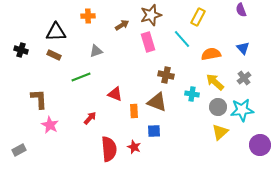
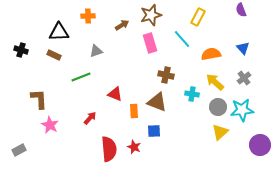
black triangle: moved 3 px right
pink rectangle: moved 2 px right, 1 px down
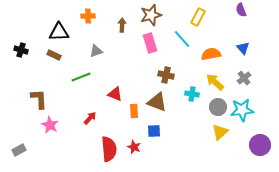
brown arrow: rotated 56 degrees counterclockwise
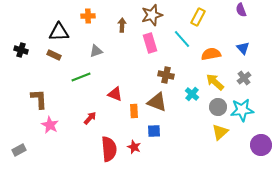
brown star: moved 1 px right
cyan cross: rotated 32 degrees clockwise
purple circle: moved 1 px right
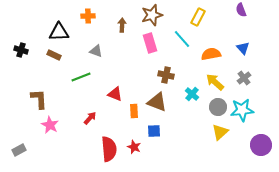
gray triangle: rotated 40 degrees clockwise
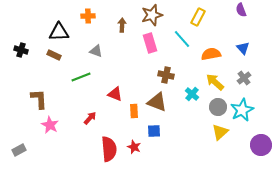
cyan star: rotated 20 degrees counterclockwise
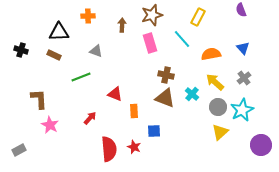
brown triangle: moved 8 px right, 4 px up
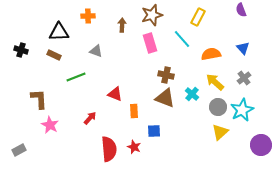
green line: moved 5 px left
